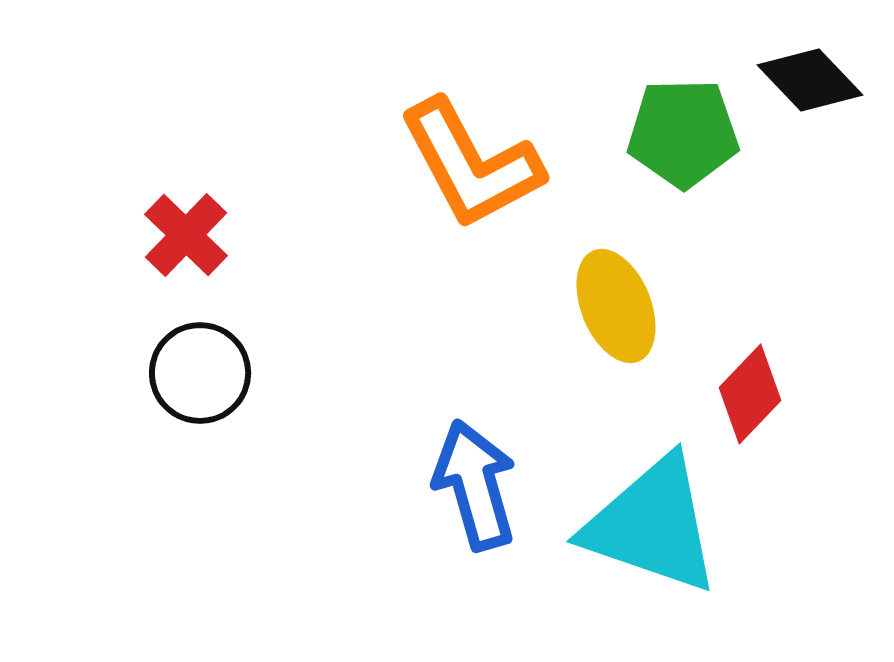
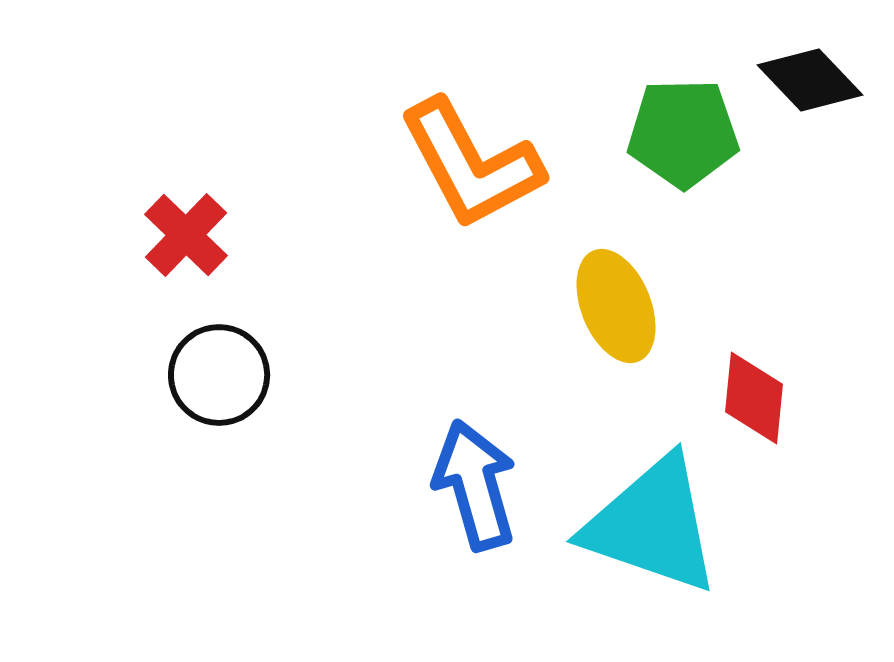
black circle: moved 19 px right, 2 px down
red diamond: moved 4 px right, 4 px down; rotated 38 degrees counterclockwise
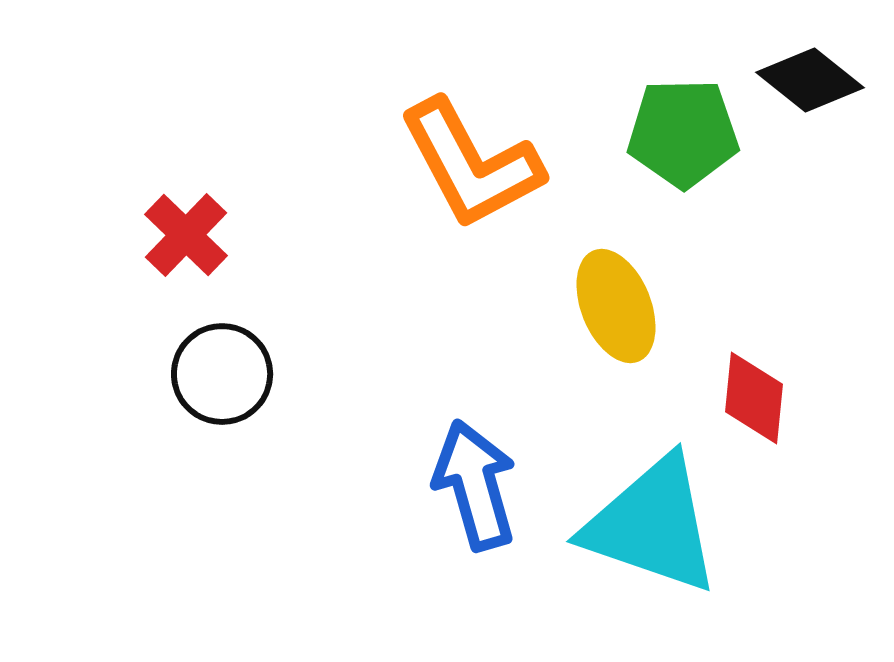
black diamond: rotated 8 degrees counterclockwise
black circle: moved 3 px right, 1 px up
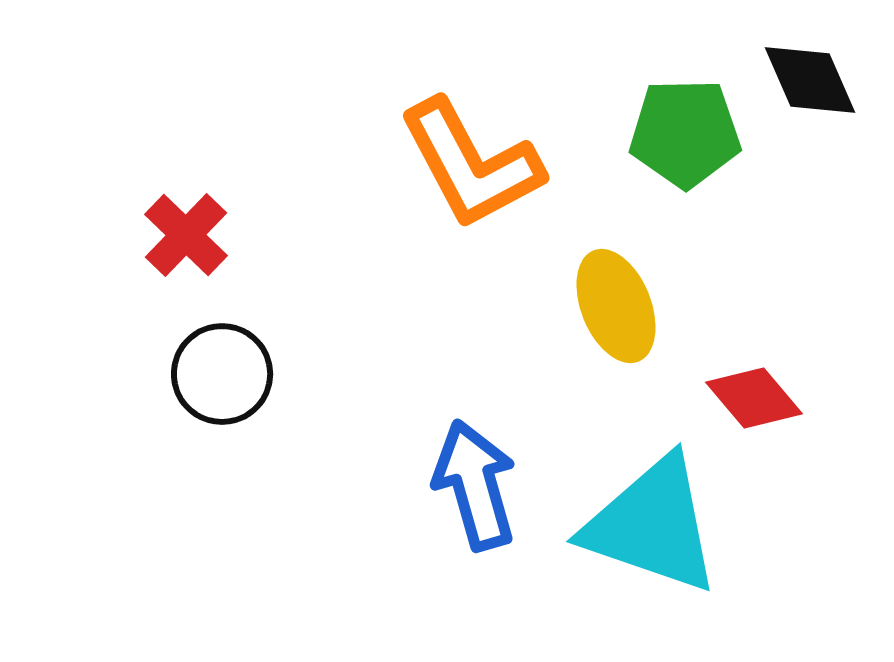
black diamond: rotated 28 degrees clockwise
green pentagon: moved 2 px right
red diamond: rotated 46 degrees counterclockwise
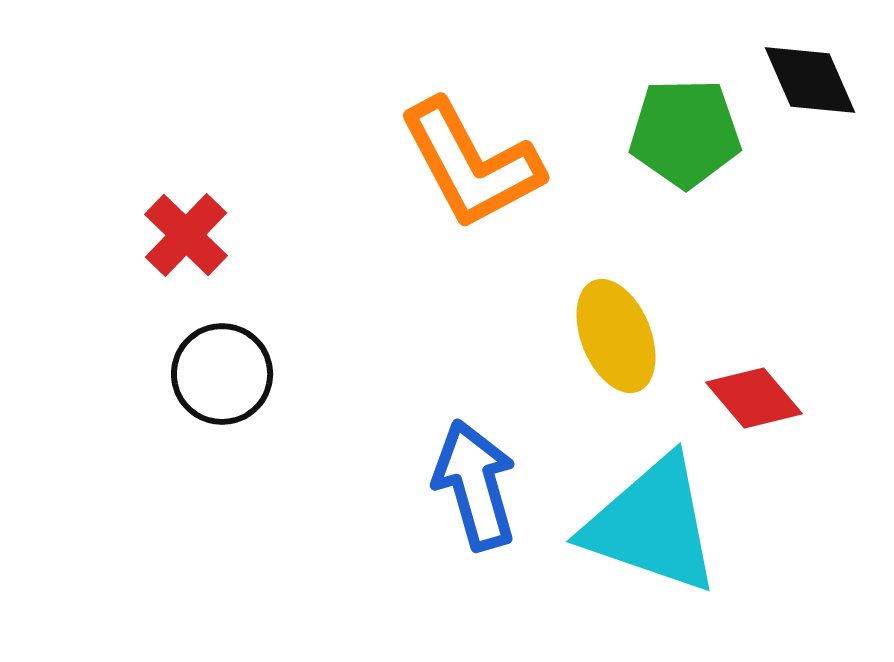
yellow ellipse: moved 30 px down
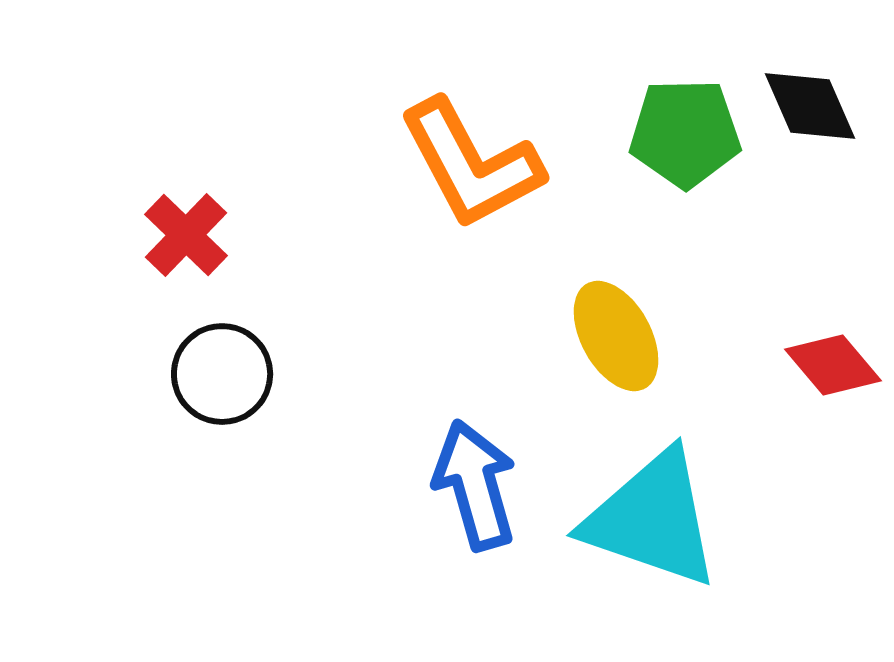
black diamond: moved 26 px down
yellow ellipse: rotated 7 degrees counterclockwise
red diamond: moved 79 px right, 33 px up
cyan triangle: moved 6 px up
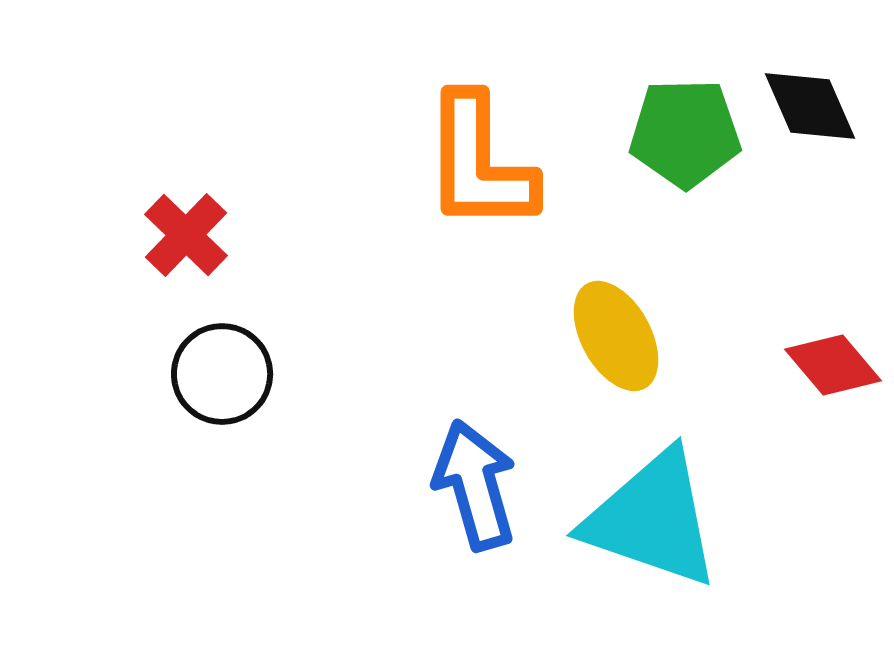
orange L-shape: moved 8 px right, 1 px up; rotated 28 degrees clockwise
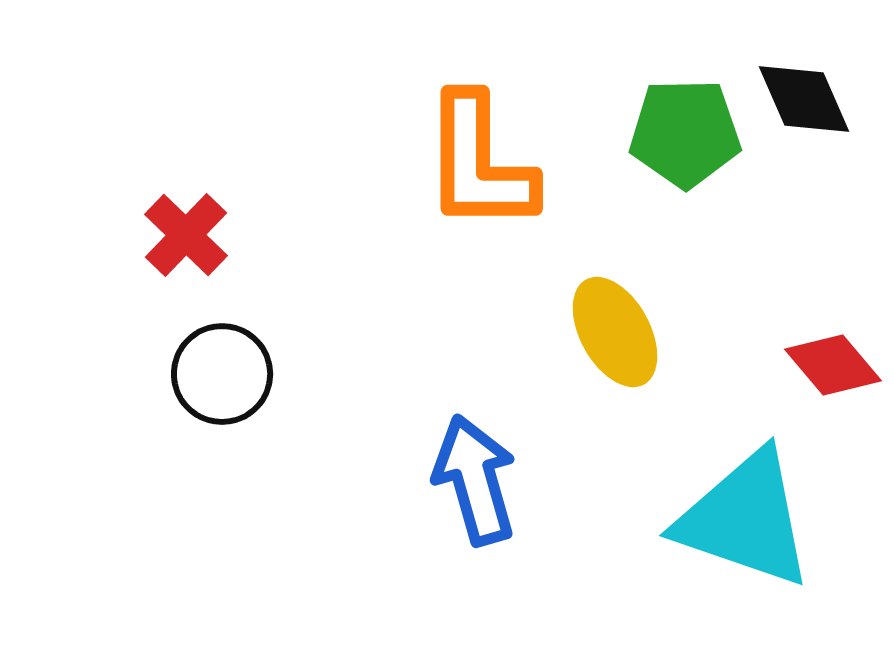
black diamond: moved 6 px left, 7 px up
yellow ellipse: moved 1 px left, 4 px up
blue arrow: moved 5 px up
cyan triangle: moved 93 px right
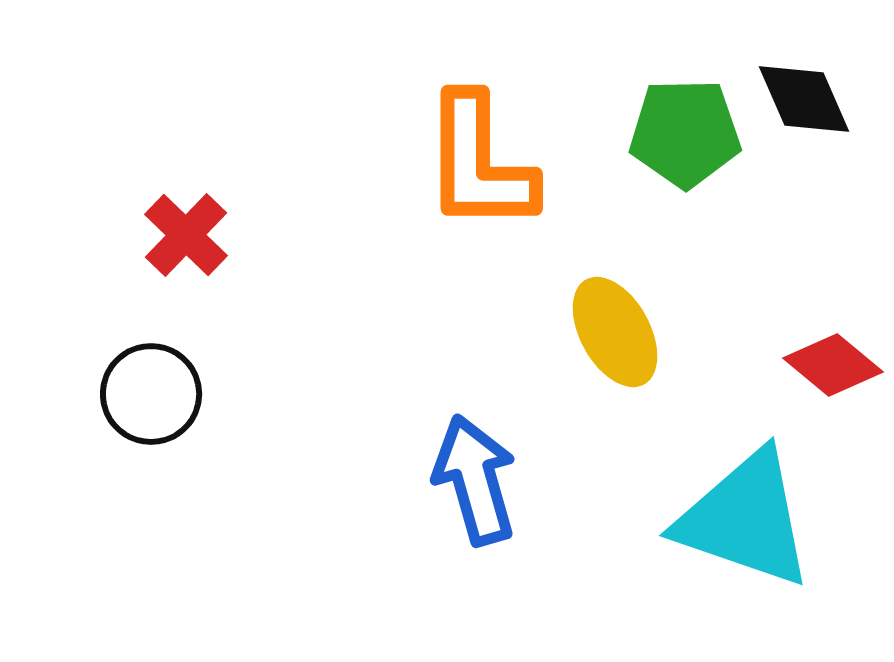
red diamond: rotated 10 degrees counterclockwise
black circle: moved 71 px left, 20 px down
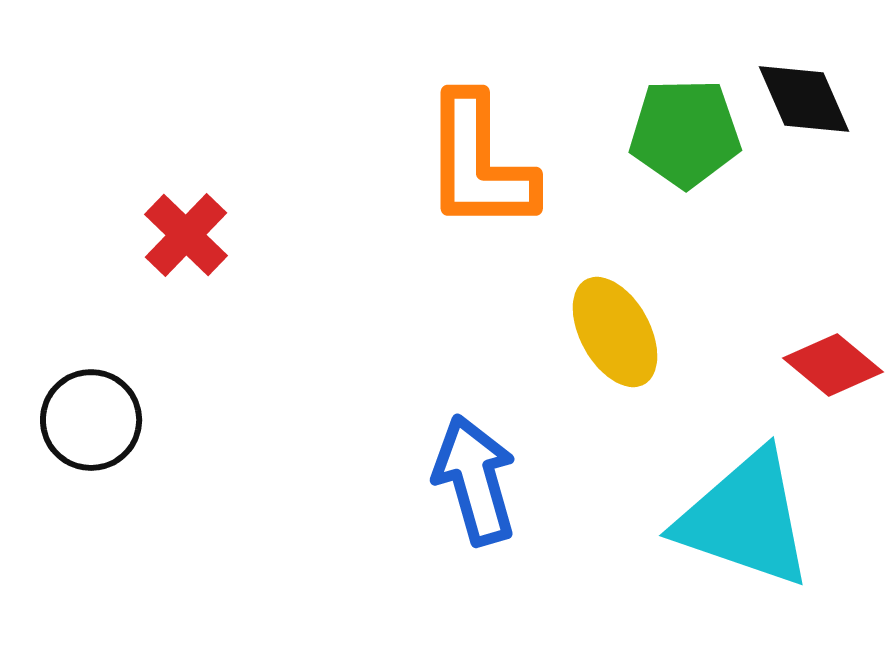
black circle: moved 60 px left, 26 px down
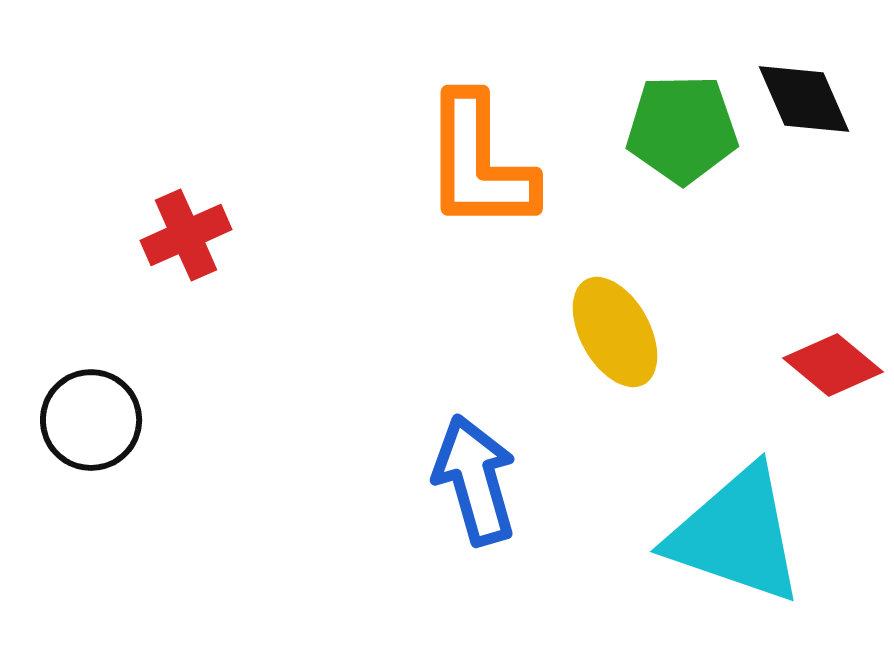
green pentagon: moved 3 px left, 4 px up
red cross: rotated 22 degrees clockwise
cyan triangle: moved 9 px left, 16 px down
